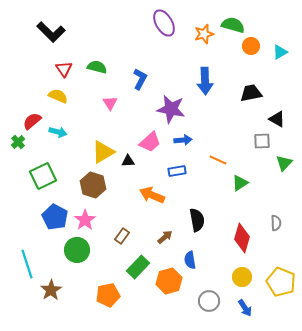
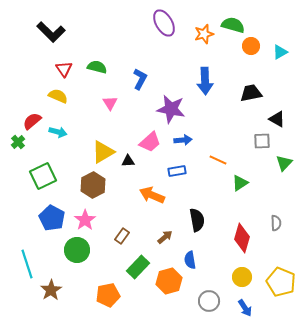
brown hexagon at (93, 185): rotated 15 degrees clockwise
blue pentagon at (55, 217): moved 3 px left, 1 px down
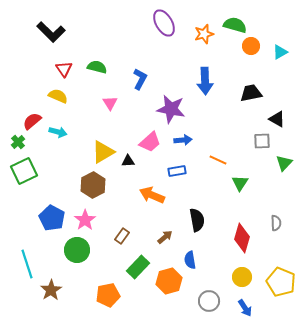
green semicircle at (233, 25): moved 2 px right
green square at (43, 176): moved 19 px left, 5 px up
green triangle at (240, 183): rotated 24 degrees counterclockwise
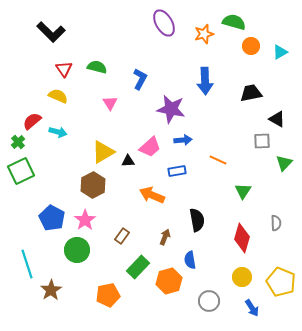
green semicircle at (235, 25): moved 1 px left, 3 px up
pink trapezoid at (150, 142): moved 5 px down
green square at (24, 171): moved 3 px left
green triangle at (240, 183): moved 3 px right, 8 px down
brown arrow at (165, 237): rotated 28 degrees counterclockwise
blue arrow at (245, 308): moved 7 px right
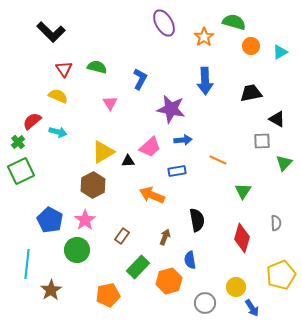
orange star at (204, 34): moved 3 px down; rotated 18 degrees counterclockwise
blue pentagon at (52, 218): moved 2 px left, 2 px down
cyan line at (27, 264): rotated 24 degrees clockwise
yellow circle at (242, 277): moved 6 px left, 10 px down
yellow pentagon at (281, 282): moved 7 px up; rotated 28 degrees clockwise
gray circle at (209, 301): moved 4 px left, 2 px down
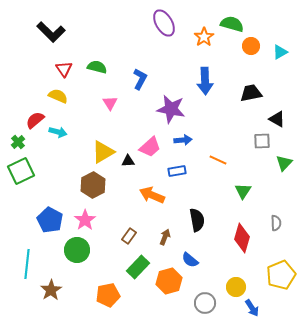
green semicircle at (234, 22): moved 2 px left, 2 px down
red semicircle at (32, 121): moved 3 px right, 1 px up
brown rectangle at (122, 236): moved 7 px right
blue semicircle at (190, 260): rotated 42 degrees counterclockwise
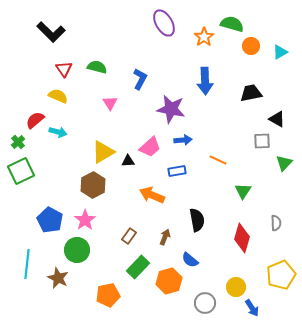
brown star at (51, 290): moved 7 px right, 12 px up; rotated 15 degrees counterclockwise
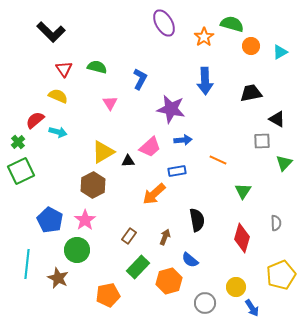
orange arrow at (152, 195): moved 2 px right, 1 px up; rotated 65 degrees counterclockwise
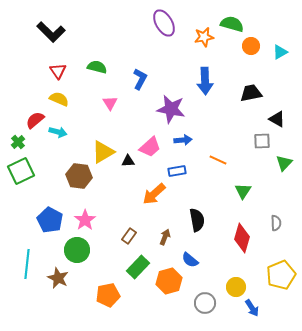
orange star at (204, 37): rotated 24 degrees clockwise
red triangle at (64, 69): moved 6 px left, 2 px down
yellow semicircle at (58, 96): moved 1 px right, 3 px down
brown hexagon at (93, 185): moved 14 px left, 9 px up; rotated 25 degrees counterclockwise
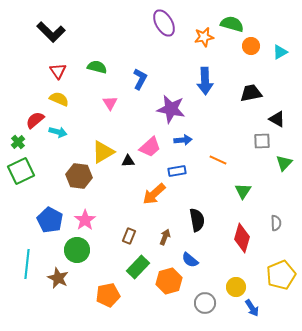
brown rectangle at (129, 236): rotated 14 degrees counterclockwise
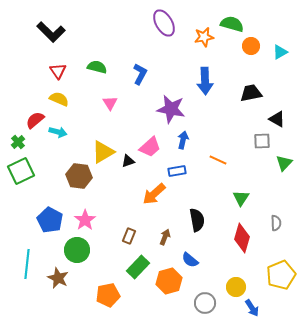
blue L-shape at (140, 79): moved 5 px up
blue arrow at (183, 140): rotated 72 degrees counterclockwise
black triangle at (128, 161): rotated 16 degrees counterclockwise
green triangle at (243, 191): moved 2 px left, 7 px down
